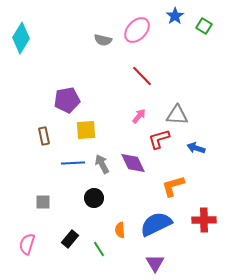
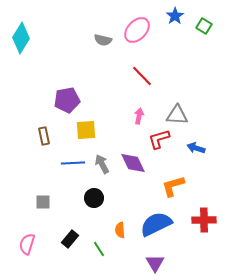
pink arrow: rotated 28 degrees counterclockwise
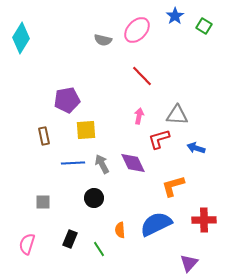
black rectangle: rotated 18 degrees counterclockwise
purple triangle: moved 34 px right; rotated 12 degrees clockwise
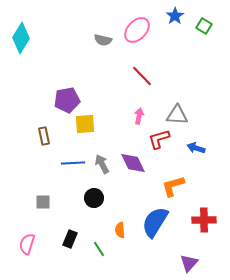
yellow square: moved 1 px left, 6 px up
blue semicircle: moved 1 px left, 2 px up; rotated 32 degrees counterclockwise
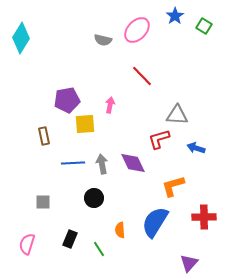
pink arrow: moved 29 px left, 11 px up
gray arrow: rotated 18 degrees clockwise
red cross: moved 3 px up
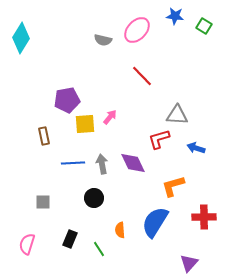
blue star: rotated 30 degrees counterclockwise
pink arrow: moved 12 px down; rotated 28 degrees clockwise
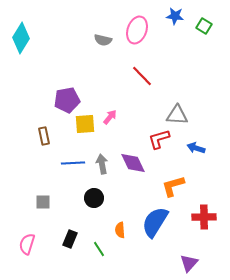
pink ellipse: rotated 24 degrees counterclockwise
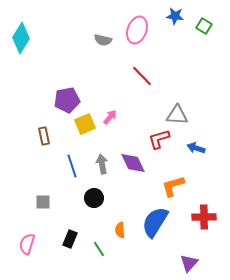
yellow square: rotated 20 degrees counterclockwise
blue line: moved 1 px left, 3 px down; rotated 75 degrees clockwise
